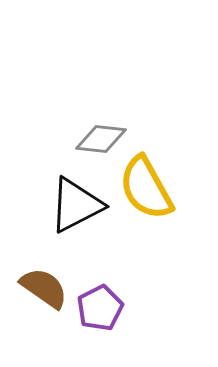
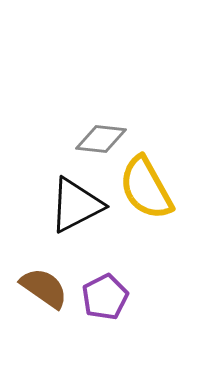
purple pentagon: moved 5 px right, 11 px up
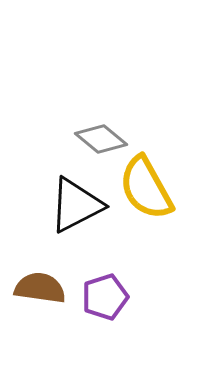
gray diamond: rotated 33 degrees clockwise
brown semicircle: moved 4 px left; rotated 27 degrees counterclockwise
purple pentagon: rotated 9 degrees clockwise
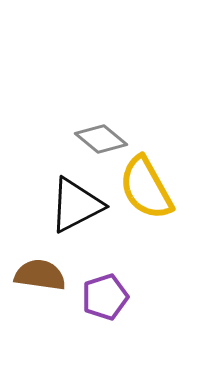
brown semicircle: moved 13 px up
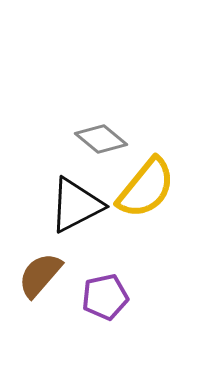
yellow semicircle: rotated 112 degrees counterclockwise
brown semicircle: rotated 57 degrees counterclockwise
purple pentagon: rotated 6 degrees clockwise
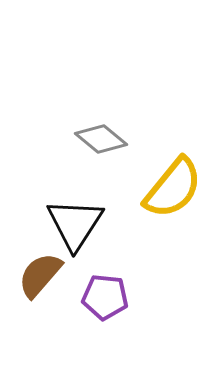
yellow semicircle: moved 27 px right
black triangle: moved 1 px left, 19 px down; rotated 30 degrees counterclockwise
purple pentagon: rotated 18 degrees clockwise
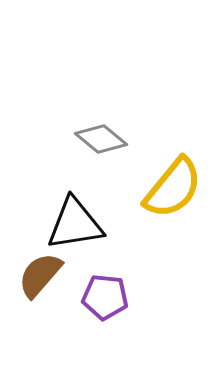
black triangle: rotated 48 degrees clockwise
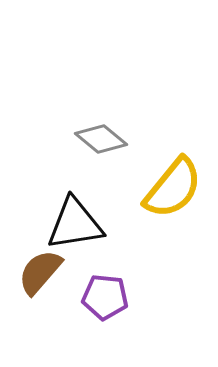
brown semicircle: moved 3 px up
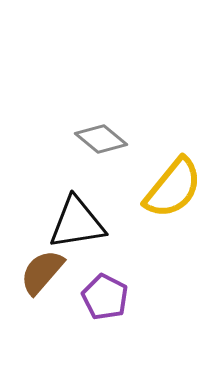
black triangle: moved 2 px right, 1 px up
brown semicircle: moved 2 px right
purple pentagon: rotated 21 degrees clockwise
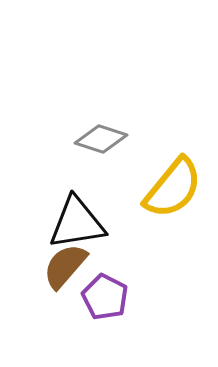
gray diamond: rotated 21 degrees counterclockwise
brown semicircle: moved 23 px right, 6 px up
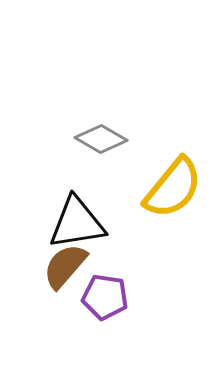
gray diamond: rotated 12 degrees clockwise
purple pentagon: rotated 18 degrees counterclockwise
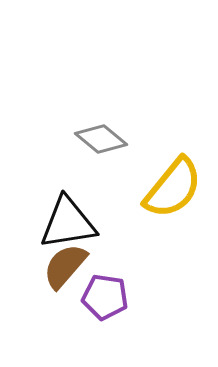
gray diamond: rotated 9 degrees clockwise
black triangle: moved 9 px left
